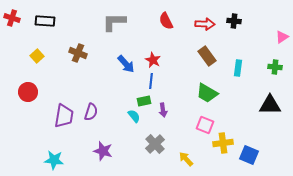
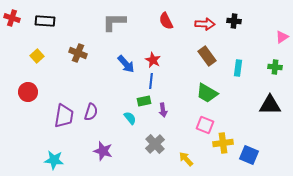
cyan semicircle: moved 4 px left, 2 px down
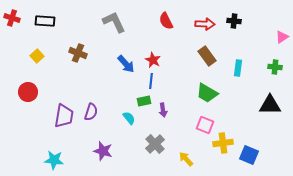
gray L-shape: rotated 65 degrees clockwise
cyan semicircle: moved 1 px left
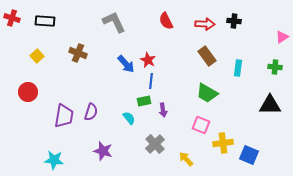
red star: moved 5 px left
pink square: moved 4 px left
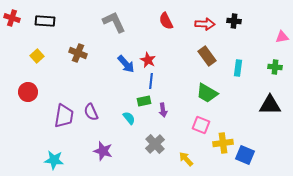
pink triangle: rotated 24 degrees clockwise
purple semicircle: rotated 138 degrees clockwise
blue square: moved 4 px left
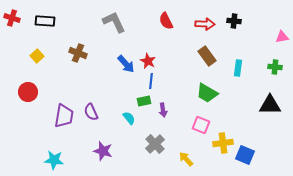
red star: moved 1 px down
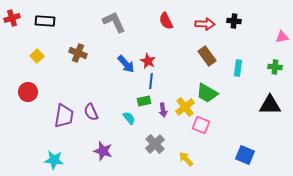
red cross: rotated 35 degrees counterclockwise
yellow cross: moved 38 px left, 36 px up; rotated 30 degrees counterclockwise
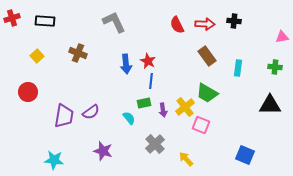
red semicircle: moved 11 px right, 4 px down
blue arrow: rotated 36 degrees clockwise
green rectangle: moved 2 px down
purple semicircle: rotated 102 degrees counterclockwise
